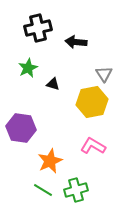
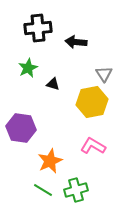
black cross: rotated 8 degrees clockwise
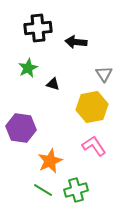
yellow hexagon: moved 5 px down
pink L-shape: moved 1 px right; rotated 25 degrees clockwise
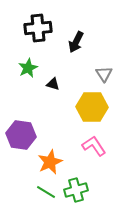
black arrow: rotated 70 degrees counterclockwise
yellow hexagon: rotated 12 degrees clockwise
purple hexagon: moved 7 px down
orange star: moved 1 px down
green line: moved 3 px right, 2 px down
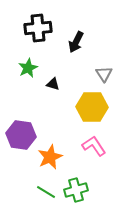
orange star: moved 5 px up
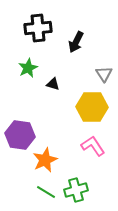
purple hexagon: moved 1 px left
pink L-shape: moved 1 px left
orange star: moved 5 px left, 3 px down
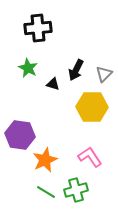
black arrow: moved 28 px down
green star: rotated 18 degrees counterclockwise
gray triangle: rotated 18 degrees clockwise
pink L-shape: moved 3 px left, 11 px down
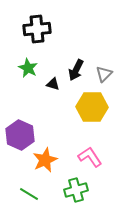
black cross: moved 1 px left, 1 px down
purple hexagon: rotated 16 degrees clockwise
green line: moved 17 px left, 2 px down
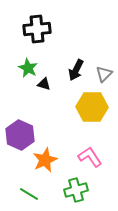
black triangle: moved 9 px left
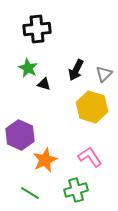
yellow hexagon: rotated 16 degrees clockwise
green line: moved 1 px right, 1 px up
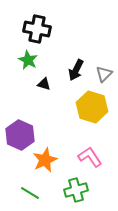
black cross: rotated 16 degrees clockwise
green star: moved 8 px up
